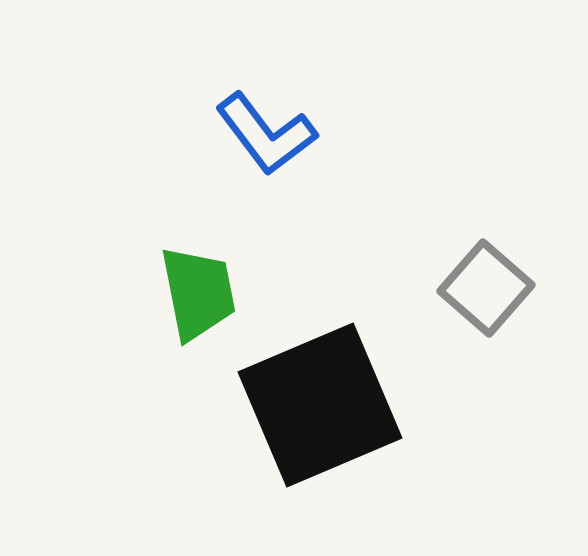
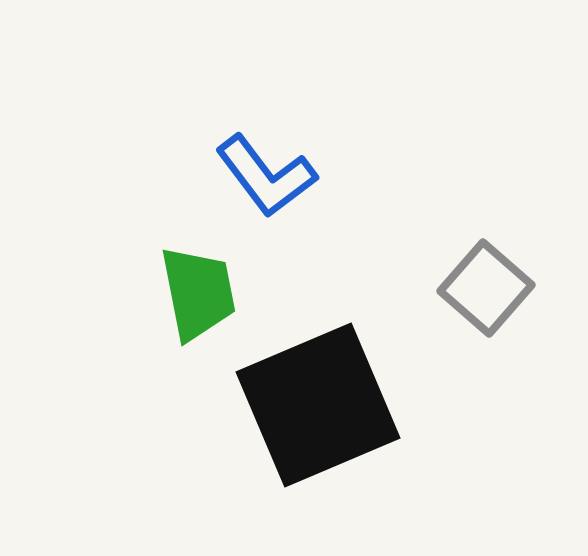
blue L-shape: moved 42 px down
black square: moved 2 px left
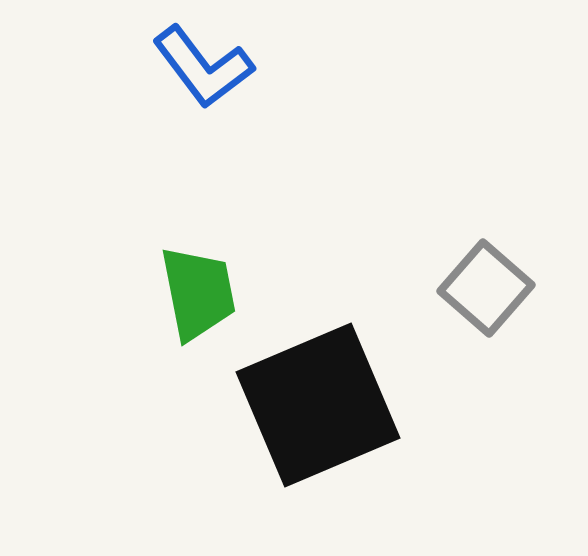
blue L-shape: moved 63 px left, 109 px up
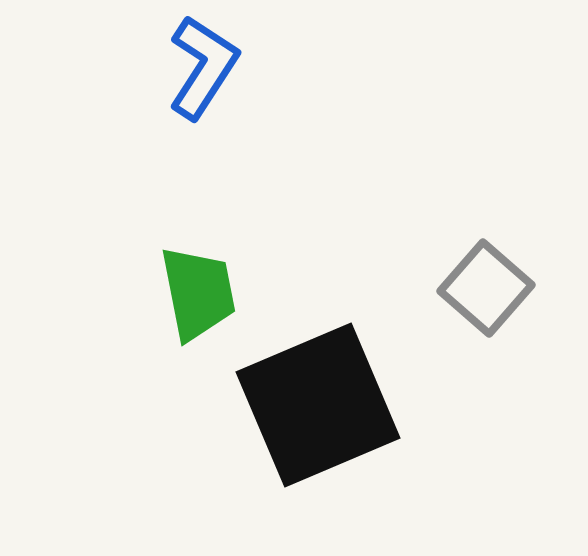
blue L-shape: rotated 110 degrees counterclockwise
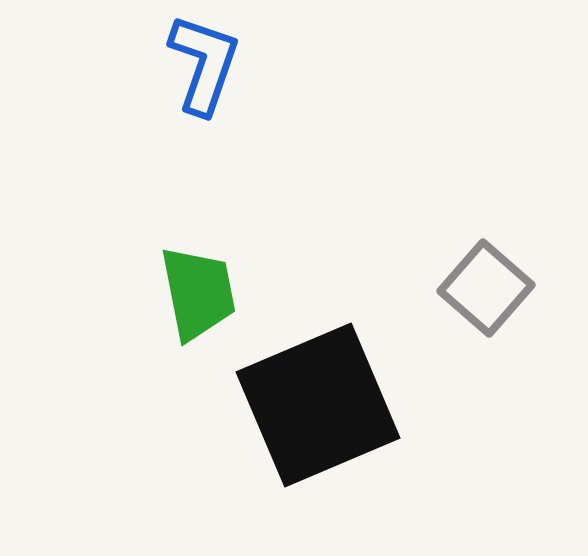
blue L-shape: moved 1 px right, 3 px up; rotated 14 degrees counterclockwise
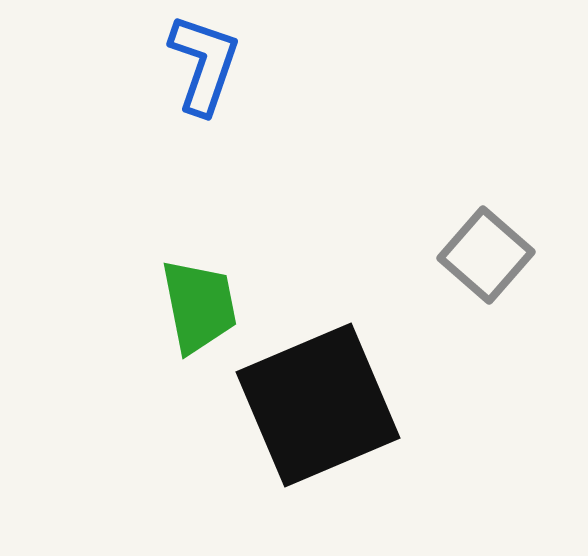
gray square: moved 33 px up
green trapezoid: moved 1 px right, 13 px down
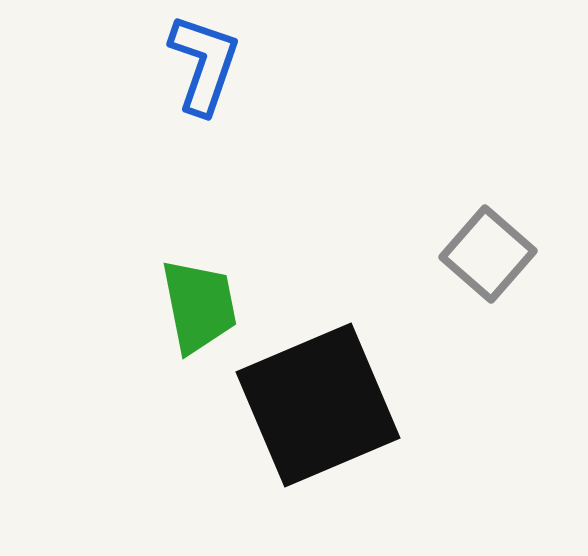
gray square: moved 2 px right, 1 px up
